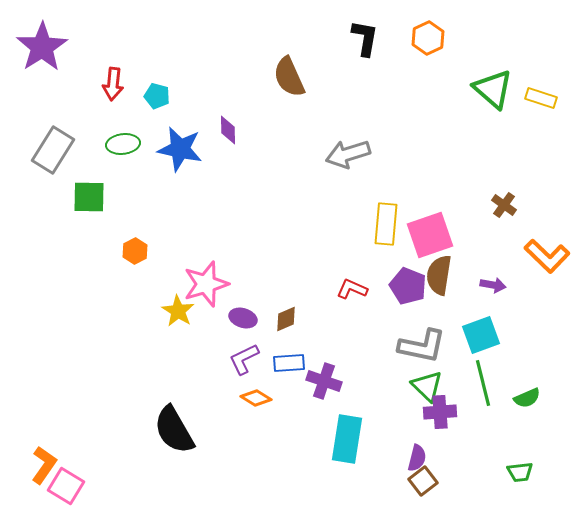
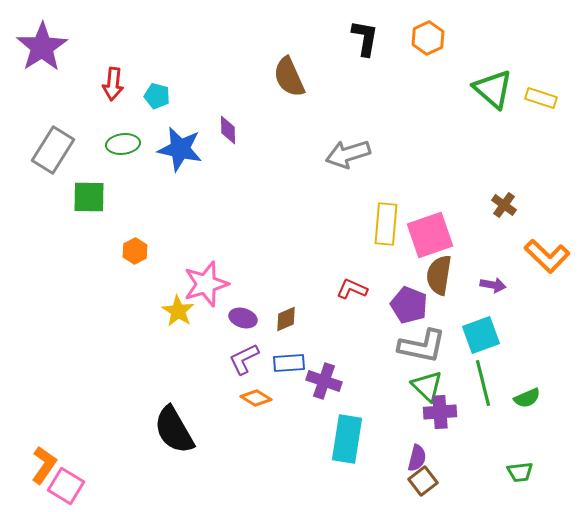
purple pentagon at (408, 286): moved 1 px right, 19 px down
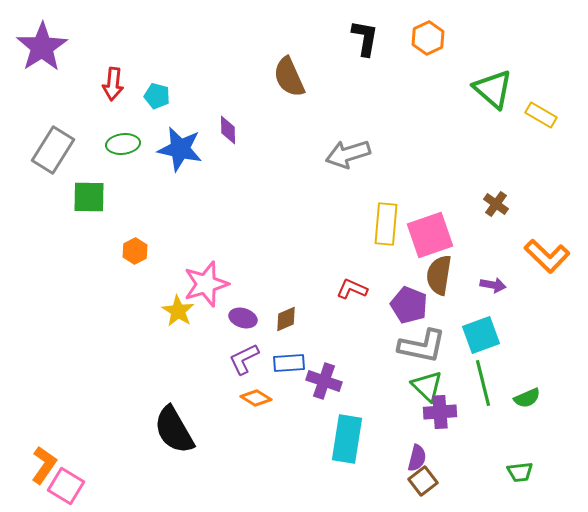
yellow rectangle at (541, 98): moved 17 px down; rotated 12 degrees clockwise
brown cross at (504, 205): moved 8 px left, 1 px up
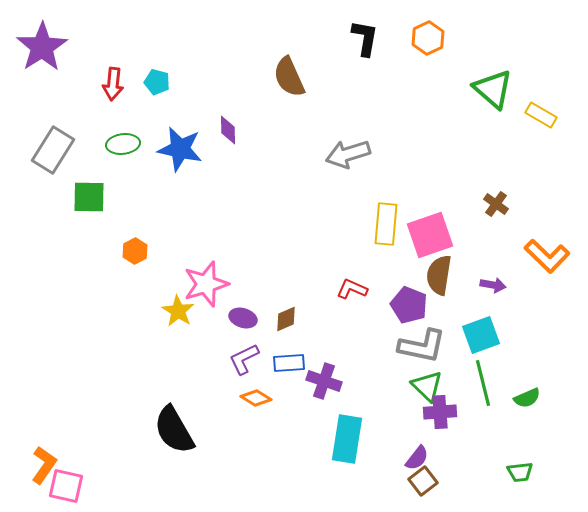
cyan pentagon at (157, 96): moved 14 px up
purple semicircle at (417, 458): rotated 24 degrees clockwise
pink square at (66, 486): rotated 18 degrees counterclockwise
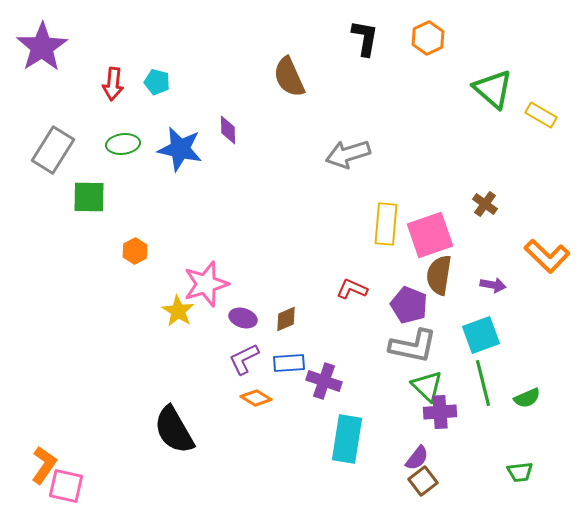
brown cross at (496, 204): moved 11 px left
gray L-shape at (422, 346): moved 9 px left
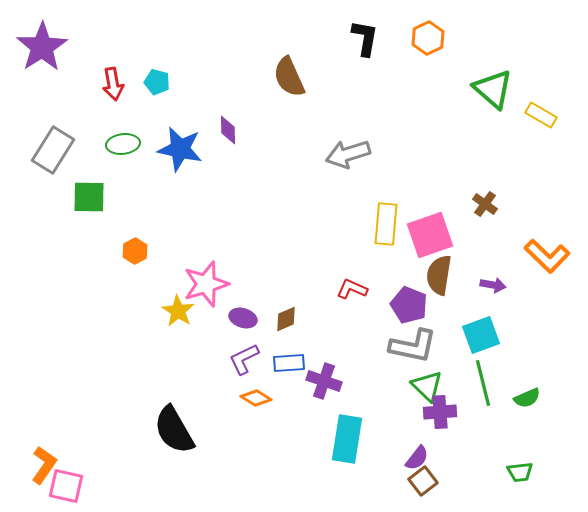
red arrow at (113, 84): rotated 16 degrees counterclockwise
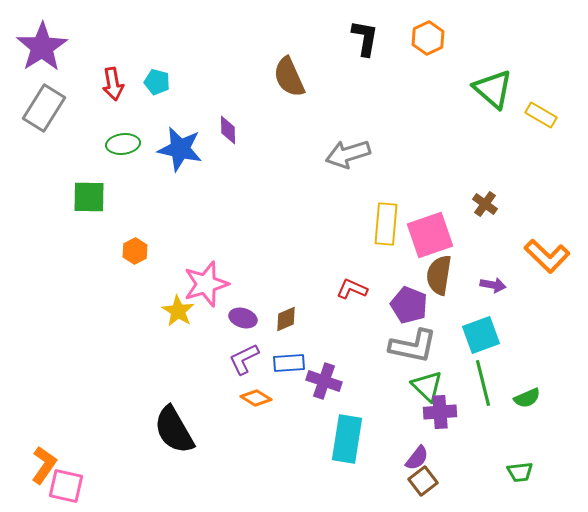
gray rectangle at (53, 150): moved 9 px left, 42 px up
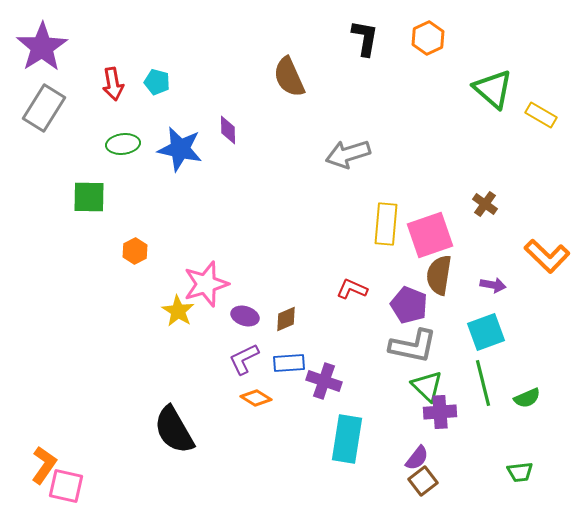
purple ellipse at (243, 318): moved 2 px right, 2 px up
cyan square at (481, 335): moved 5 px right, 3 px up
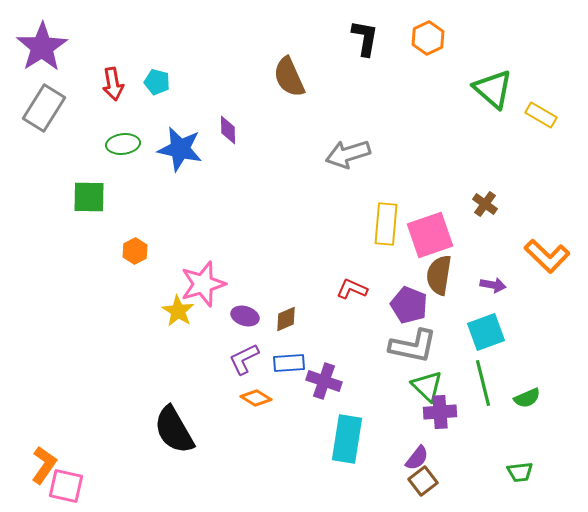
pink star at (206, 284): moved 3 px left
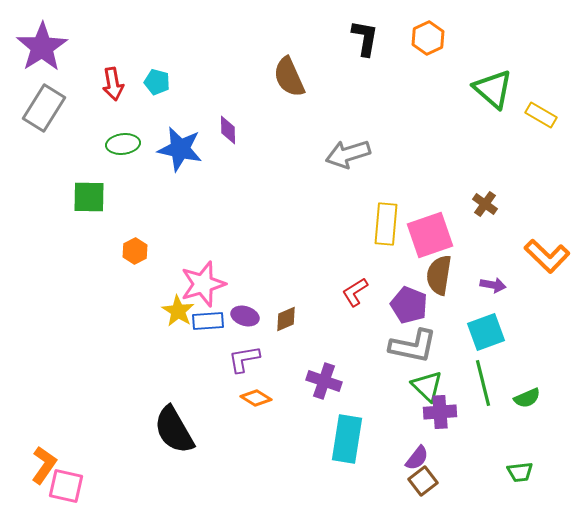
red L-shape at (352, 289): moved 3 px right, 3 px down; rotated 56 degrees counterclockwise
purple L-shape at (244, 359): rotated 16 degrees clockwise
blue rectangle at (289, 363): moved 81 px left, 42 px up
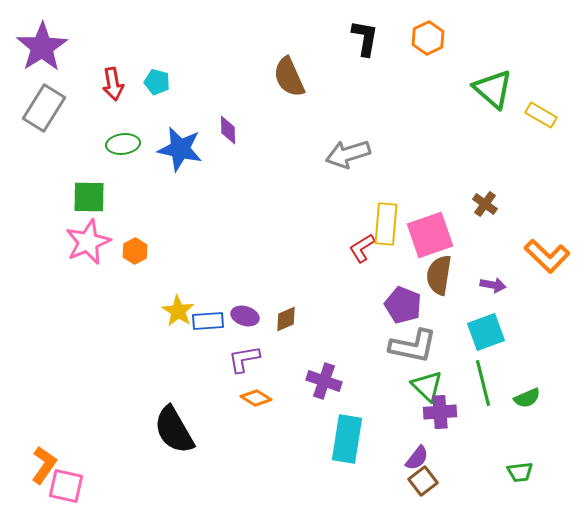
pink star at (203, 284): moved 115 px left, 42 px up; rotated 6 degrees counterclockwise
red L-shape at (355, 292): moved 7 px right, 44 px up
purple pentagon at (409, 305): moved 6 px left
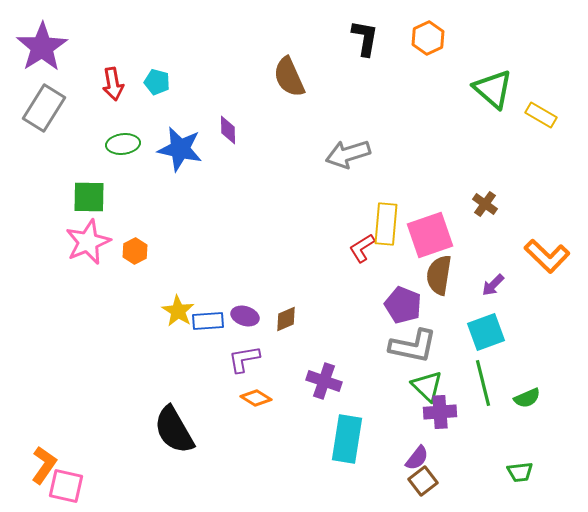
purple arrow at (493, 285): rotated 125 degrees clockwise
